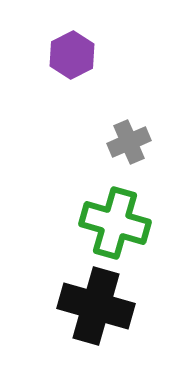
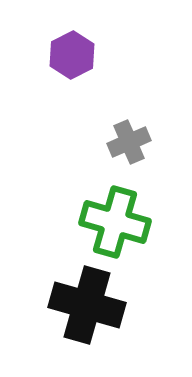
green cross: moved 1 px up
black cross: moved 9 px left, 1 px up
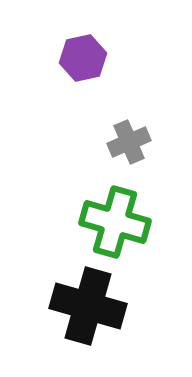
purple hexagon: moved 11 px right, 3 px down; rotated 15 degrees clockwise
black cross: moved 1 px right, 1 px down
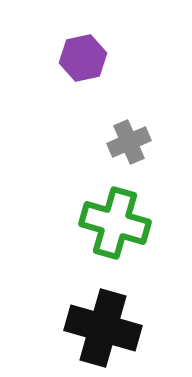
green cross: moved 1 px down
black cross: moved 15 px right, 22 px down
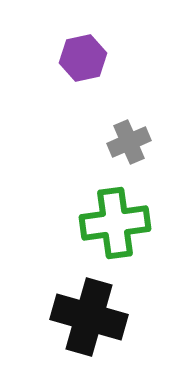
green cross: rotated 24 degrees counterclockwise
black cross: moved 14 px left, 11 px up
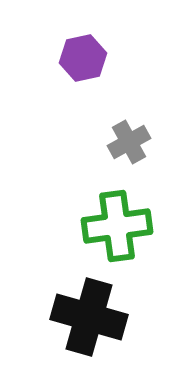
gray cross: rotated 6 degrees counterclockwise
green cross: moved 2 px right, 3 px down
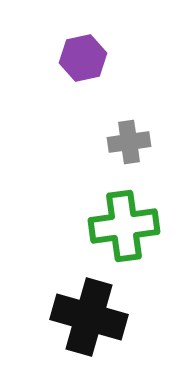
gray cross: rotated 21 degrees clockwise
green cross: moved 7 px right
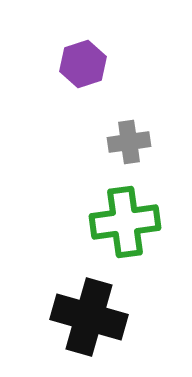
purple hexagon: moved 6 px down; rotated 6 degrees counterclockwise
green cross: moved 1 px right, 4 px up
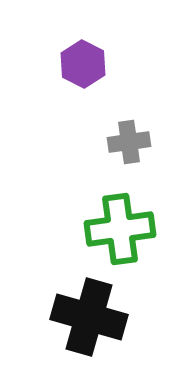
purple hexagon: rotated 15 degrees counterclockwise
green cross: moved 5 px left, 7 px down
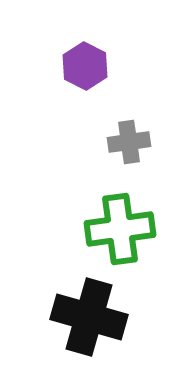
purple hexagon: moved 2 px right, 2 px down
